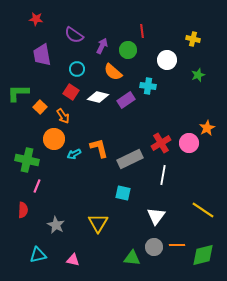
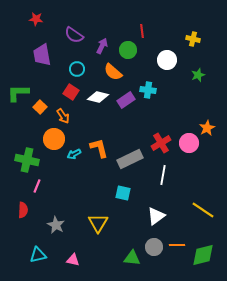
cyan cross: moved 4 px down
white triangle: rotated 18 degrees clockwise
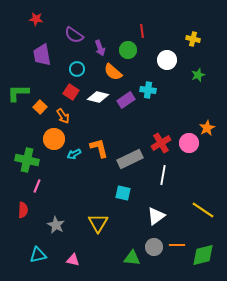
purple arrow: moved 2 px left, 2 px down; rotated 133 degrees clockwise
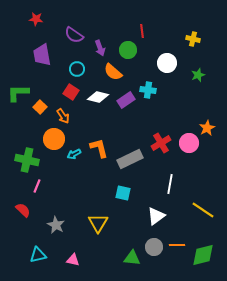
white circle: moved 3 px down
white line: moved 7 px right, 9 px down
red semicircle: rotated 49 degrees counterclockwise
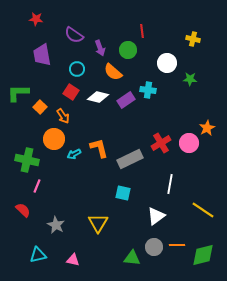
green star: moved 8 px left, 4 px down; rotated 24 degrees clockwise
